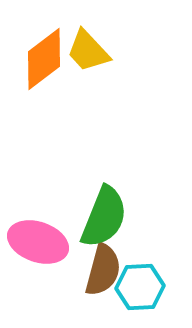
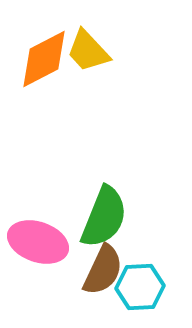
orange diamond: rotated 10 degrees clockwise
brown semicircle: rotated 10 degrees clockwise
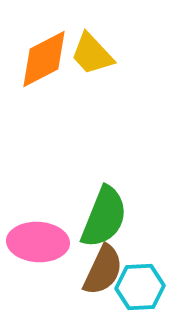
yellow trapezoid: moved 4 px right, 3 px down
pink ellipse: rotated 16 degrees counterclockwise
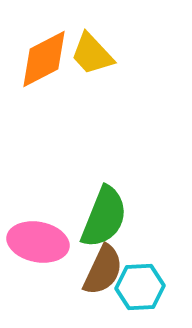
pink ellipse: rotated 8 degrees clockwise
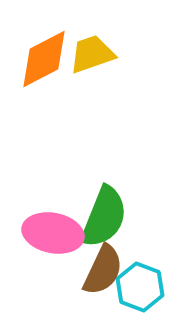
yellow trapezoid: rotated 114 degrees clockwise
pink ellipse: moved 15 px right, 9 px up
cyan hexagon: rotated 24 degrees clockwise
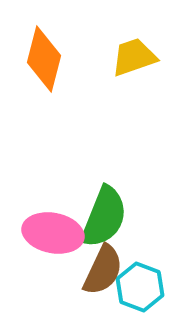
yellow trapezoid: moved 42 px right, 3 px down
orange diamond: rotated 48 degrees counterclockwise
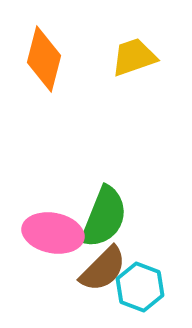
brown semicircle: moved 1 px up; rotated 20 degrees clockwise
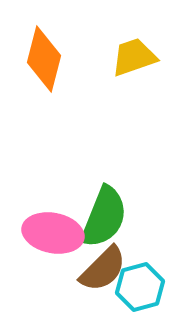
cyan hexagon: rotated 24 degrees clockwise
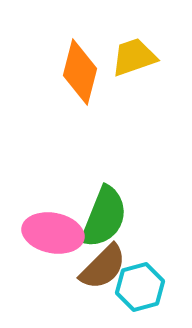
orange diamond: moved 36 px right, 13 px down
brown semicircle: moved 2 px up
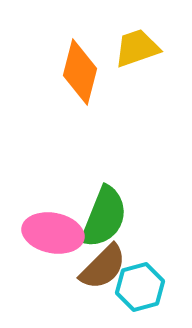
yellow trapezoid: moved 3 px right, 9 px up
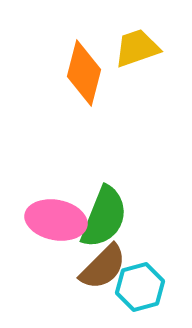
orange diamond: moved 4 px right, 1 px down
pink ellipse: moved 3 px right, 13 px up
